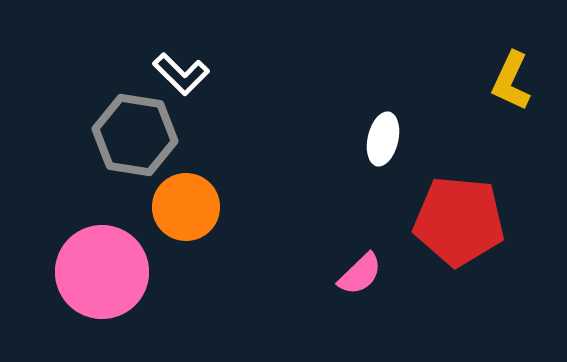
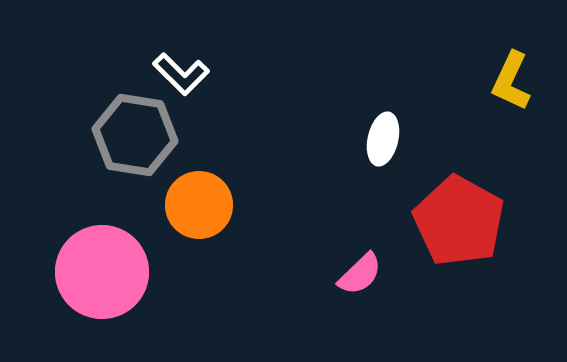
orange circle: moved 13 px right, 2 px up
red pentagon: rotated 24 degrees clockwise
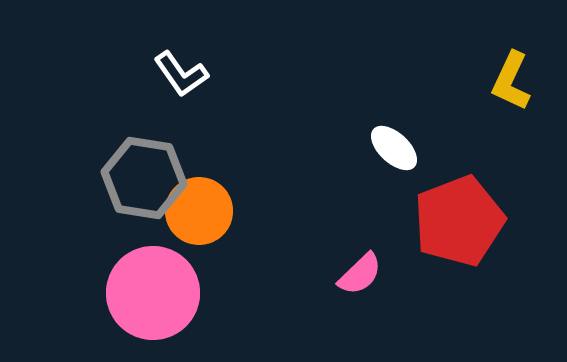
white L-shape: rotated 10 degrees clockwise
gray hexagon: moved 9 px right, 43 px down
white ellipse: moved 11 px right, 9 px down; rotated 60 degrees counterclockwise
orange circle: moved 6 px down
red pentagon: rotated 22 degrees clockwise
pink circle: moved 51 px right, 21 px down
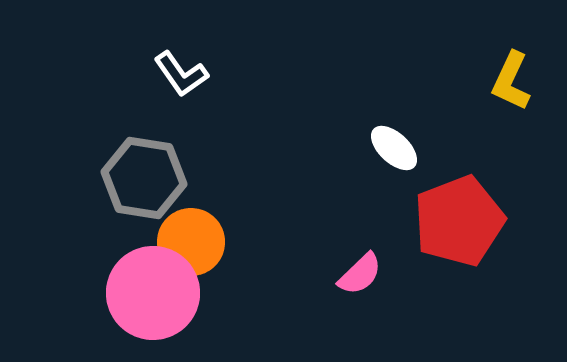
orange circle: moved 8 px left, 31 px down
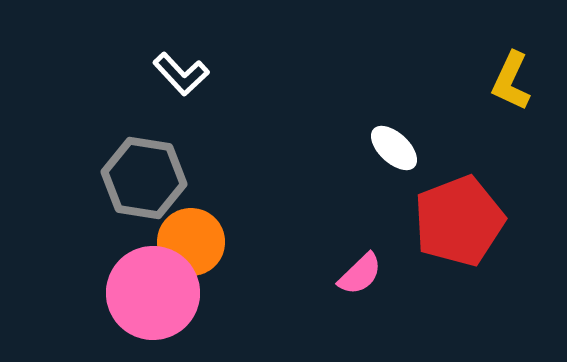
white L-shape: rotated 8 degrees counterclockwise
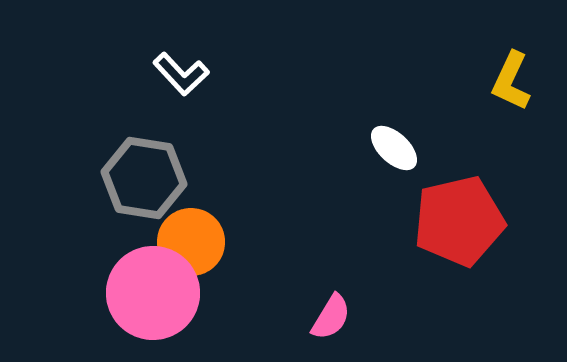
red pentagon: rotated 8 degrees clockwise
pink semicircle: moved 29 px left, 43 px down; rotated 15 degrees counterclockwise
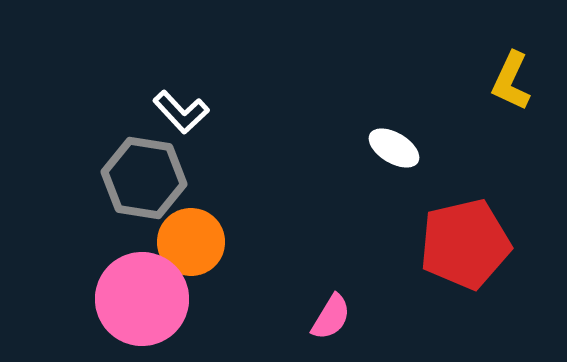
white L-shape: moved 38 px down
white ellipse: rotated 12 degrees counterclockwise
red pentagon: moved 6 px right, 23 px down
pink circle: moved 11 px left, 6 px down
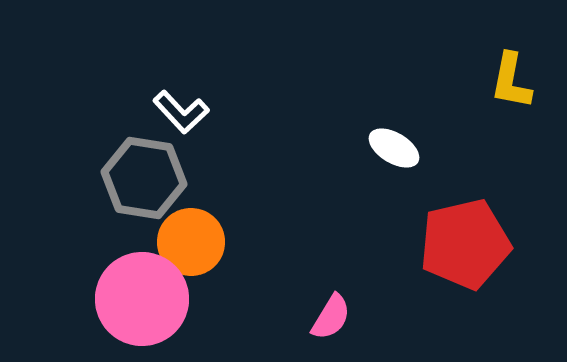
yellow L-shape: rotated 14 degrees counterclockwise
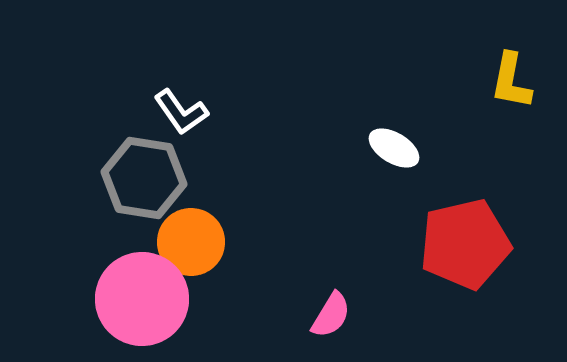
white L-shape: rotated 8 degrees clockwise
pink semicircle: moved 2 px up
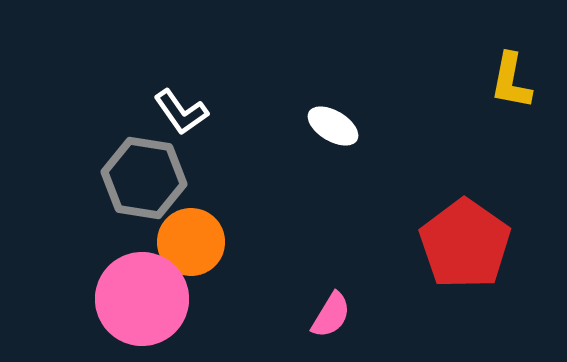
white ellipse: moved 61 px left, 22 px up
red pentagon: rotated 24 degrees counterclockwise
